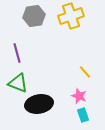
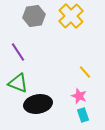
yellow cross: rotated 25 degrees counterclockwise
purple line: moved 1 px right, 1 px up; rotated 18 degrees counterclockwise
black ellipse: moved 1 px left
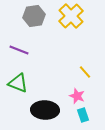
purple line: moved 1 px right, 2 px up; rotated 36 degrees counterclockwise
pink star: moved 2 px left
black ellipse: moved 7 px right, 6 px down; rotated 12 degrees clockwise
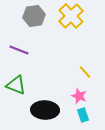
green triangle: moved 2 px left, 2 px down
pink star: moved 2 px right
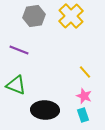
pink star: moved 5 px right
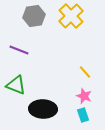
black ellipse: moved 2 px left, 1 px up
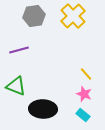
yellow cross: moved 2 px right
purple line: rotated 36 degrees counterclockwise
yellow line: moved 1 px right, 2 px down
green triangle: moved 1 px down
pink star: moved 2 px up
cyan rectangle: rotated 32 degrees counterclockwise
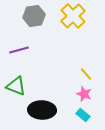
black ellipse: moved 1 px left, 1 px down
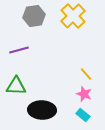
green triangle: rotated 20 degrees counterclockwise
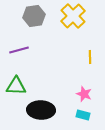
yellow line: moved 4 px right, 17 px up; rotated 40 degrees clockwise
black ellipse: moved 1 px left
cyan rectangle: rotated 24 degrees counterclockwise
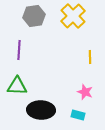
purple line: rotated 72 degrees counterclockwise
green triangle: moved 1 px right
pink star: moved 1 px right, 2 px up
cyan rectangle: moved 5 px left
